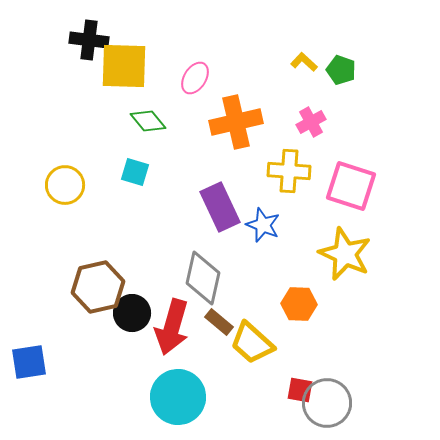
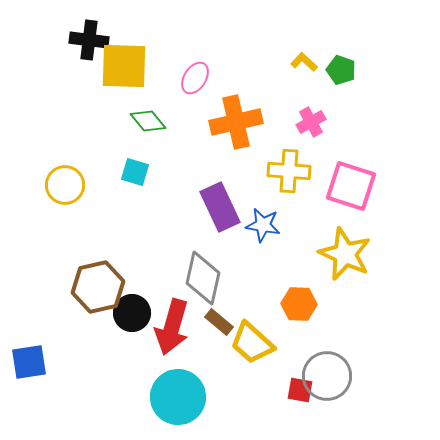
blue star: rotated 12 degrees counterclockwise
gray circle: moved 27 px up
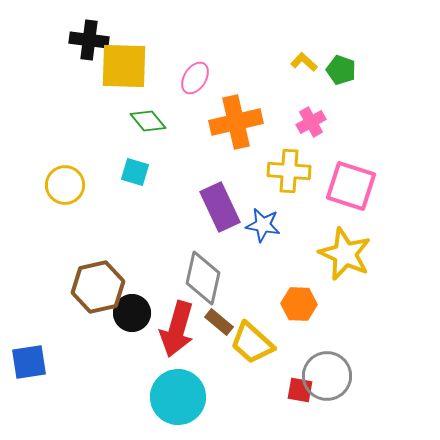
red arrow: moved 5 px right, 2 px down
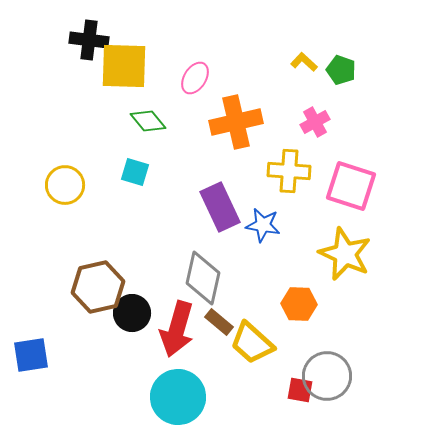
pink cross: moved 4 px right
blue square: moved 2 px right, 7 px up
